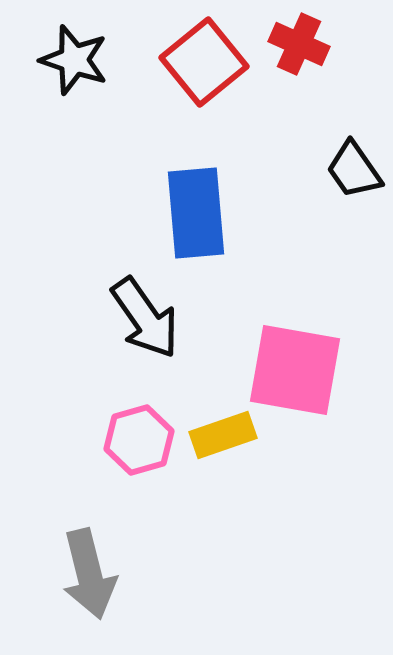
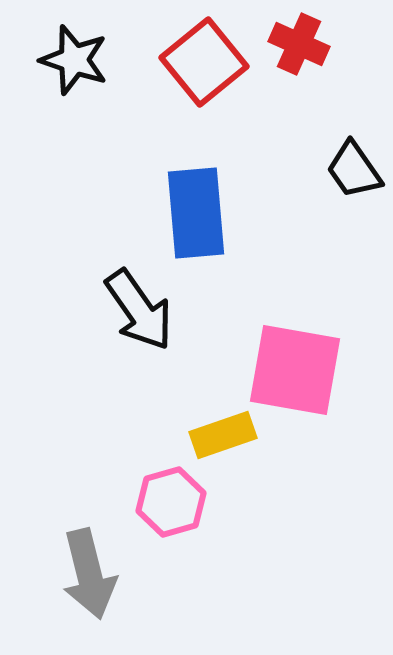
black arrow: moved 6 px left, 8 px up
pink hexagon: moved 32 px right, 62 px down
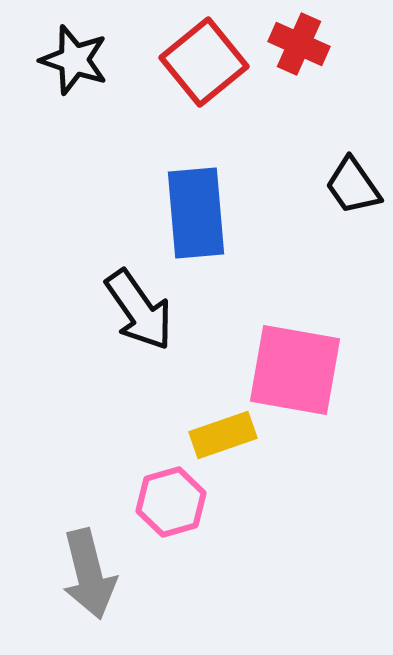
black trapezoid: moved 1 px left, 16 px down
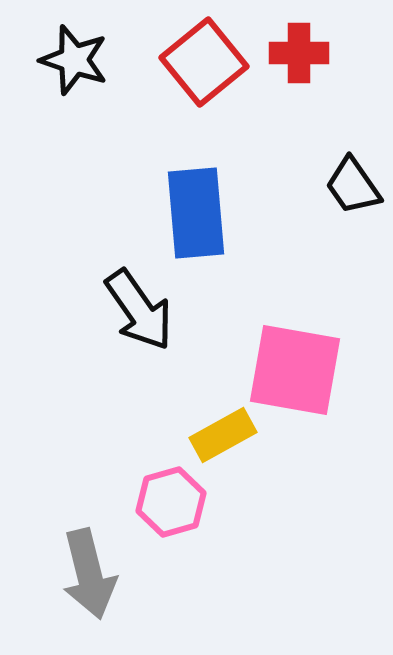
red cross: moved 9 px down; rotated 24 degrees counterclockwise
yellow rectangle: rotated 10 degrees counterclockwise
